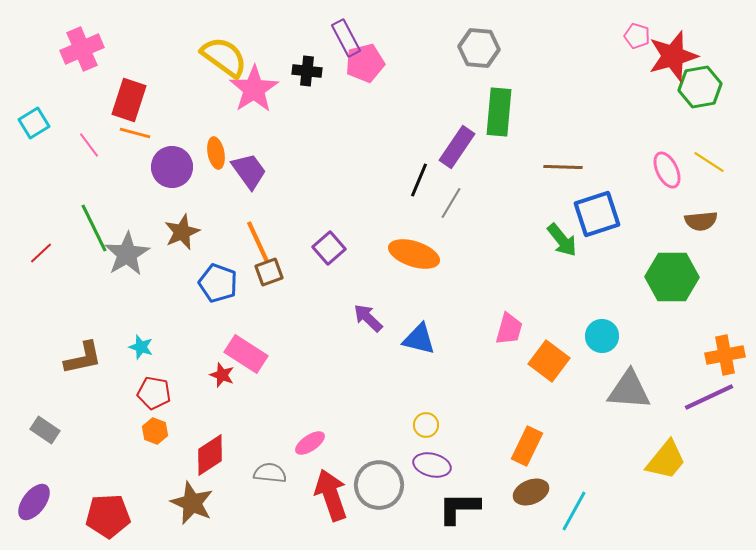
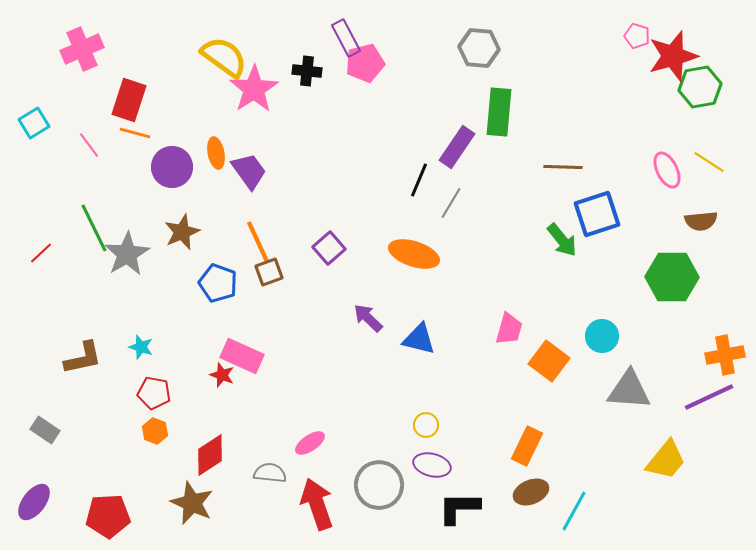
pink rectangle at (246, 354): moved 4 px left, 2 px down; rotated 9 degrees counterclockwise
red arrow at (331, 495): moved 14 px left, 9 px down
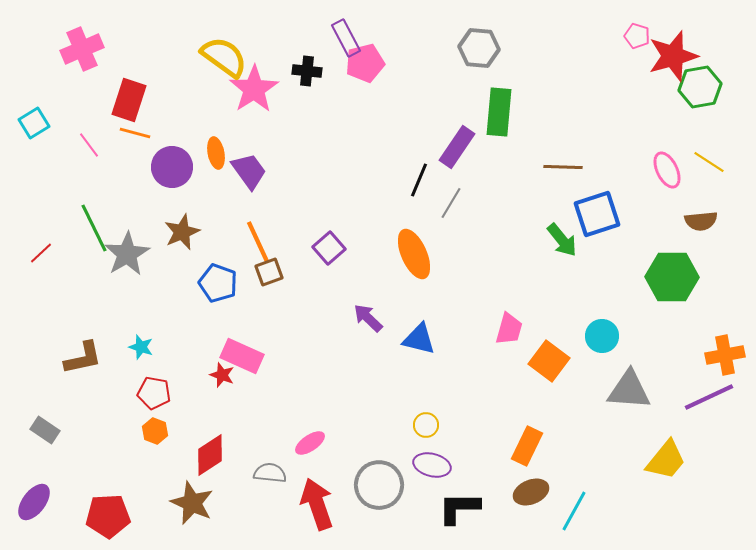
orange ellipse at (414, 254): rotated 48 degrees clockwise
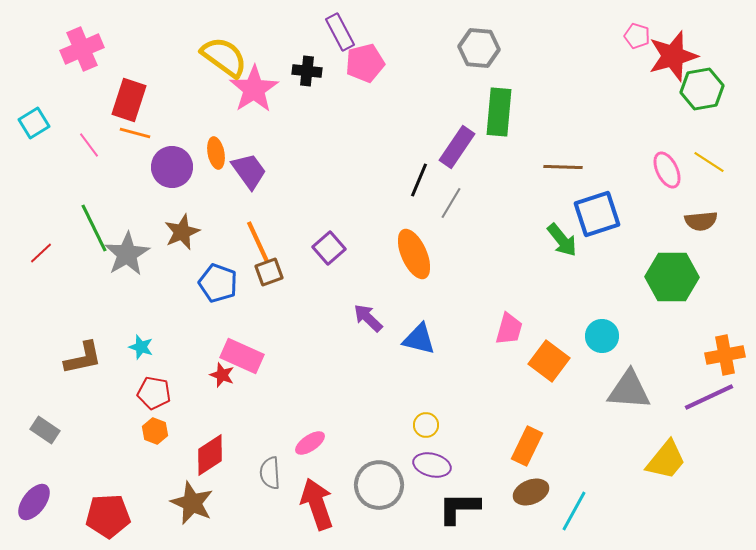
purple rectangle at (346, 38): moved 6 px left, 6 px up
green hexagon at (700, 87): moved 2 px right, 2 px down
gray semicircle at (270, 473): rotated 100 degrees counterclockwise
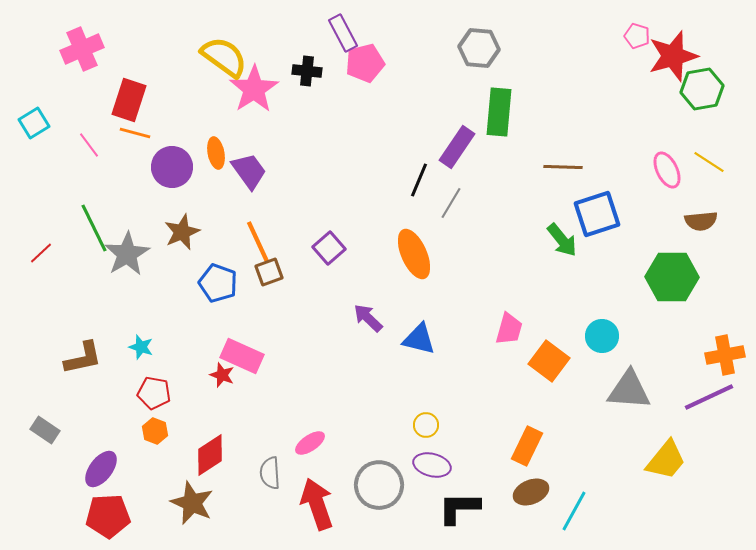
purple rectangle at (340, 32): moved 3 px right, 1 px down
purple ellipse at (34, 502): moved 67 px right, 33 px up
